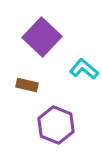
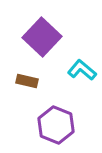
cyan L-shape: moved 2 px left, 1 px down
brown rectangle: moved 4 px up
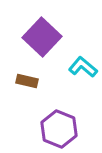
cyan L-shape: moved 1 px right, 3 px up
purple hexagon: moved 3 px right, 4 px down
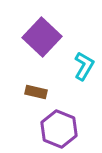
cyan L-shape: moved 1 px right, 1 px up; rotated 80 degrees clockwise
brown rectangle: moved 9 px right, 11 px down
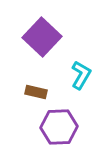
cyan L-shape: moved 3 px left, 9 px down
purple hexagon: moved 2 px up; rotated 24 degrees counterclockwise
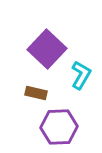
purple square: moved 5 px right, 12 px down
brown rectangle: moved 1 px down
